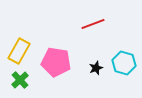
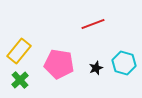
yellow rectangle: rotated 10 degrees clockwise
pink pentagon: moved 3 px right, 2 px down
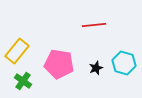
red line: moved 1 px right, 1 px down; rotated 15 degrees clockwise
yellow rectangle: moved 2 px left
green cross: moved 3 px right, 1 px down; rotated 12 degrees counterclockwise
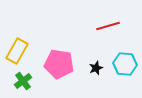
red line: moved 14 px right, 1 px down; rotated 10 degrees counterclockwise
yellow rectangle: rotated 10 degrees counterclockwise
cyan hexagon: moved 1 px right, 1 px down; rotated 10 degrees counterclockwise
green cross: rotated 18 degrees clockwise
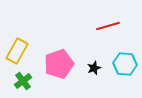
pink pentagon: rotated 28 degrees counterclockwise
black star: moved 2 px left
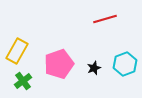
red line: moved 3 px left, 7 px up
cyan hexagon: rotated 25 degrees counterclockwise
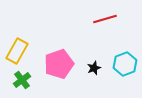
green cross: moved 1 px left, 1 px up
